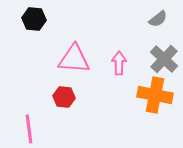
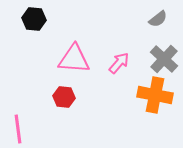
pink arrow: rotated 40 degrees clockwise
pink line: moved 11 px left
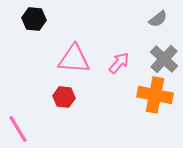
pink line: rotated 24 degrees counterclockwise
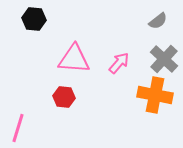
gray semicircle: moved 2 px down
pink line: moved 1 px up; rotated 48 degrees clockwise
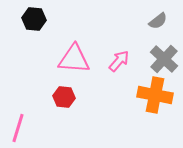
pink arrow: moved 2 px up
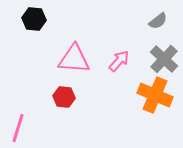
orange cross: rotated 12 degrees clockwise
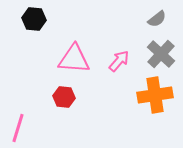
gray semicircle: moved 1 px left, 2 px up
gray cross: moved 3 px left, 5 px up
orange cross: rotated 32 degrees counterclockwise
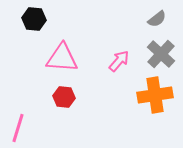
pink triangle: moved 12 px left, 1 px up
